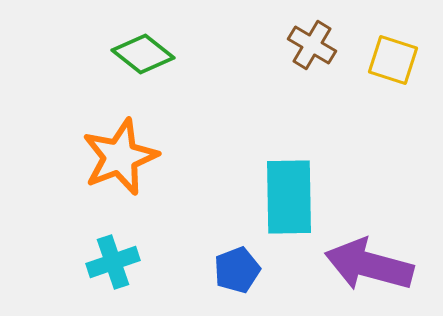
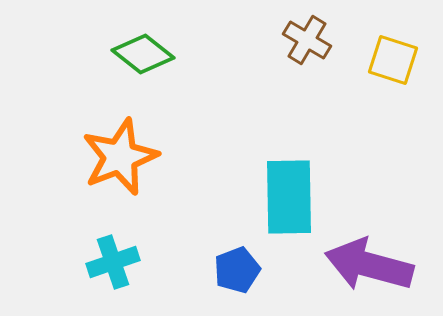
brown cross: moved 5 px left, 5 px up
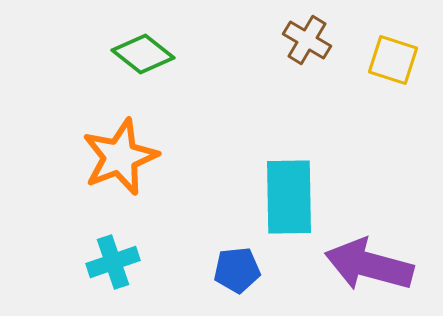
blue pentagon: rotated 15 degrees clockwise
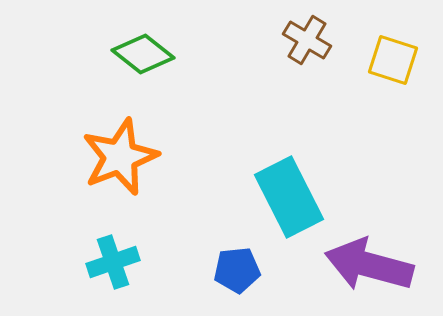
cyan rectangle: rotated 26 degrees counterclockwise
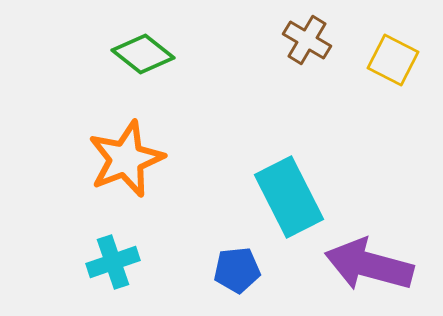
yellow square: rotated 9 degrees clockwise
orange star: moved 6 px right, 2 px down
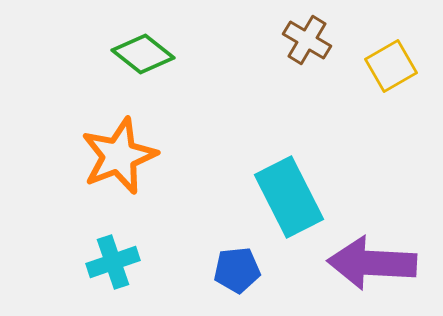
yellow square: moved 2 px left, 6 px down; rotated 33 degrees clockwise
orange star: moved 7 px left, 3 px up
purple arrow: moved 3 px right, 2 px up; rotated 12 degrees counterclockwise
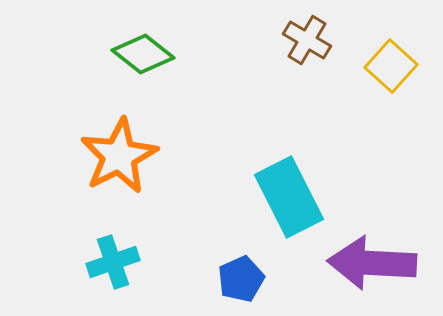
yellow square: rotated 18 degrees counterclockwise
orange star: rotated 6 degrees counterclockwise
blue pentagon: moved 4 px right, 9 px down; rotated 18 degrees counterclockwise
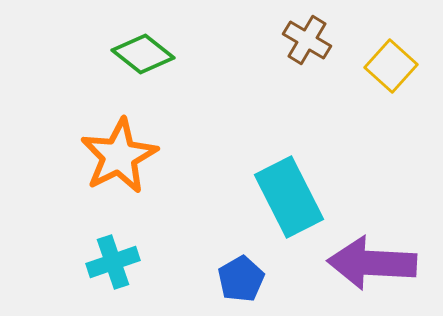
blue pentagon: rotated 6 degrees counterclockwise
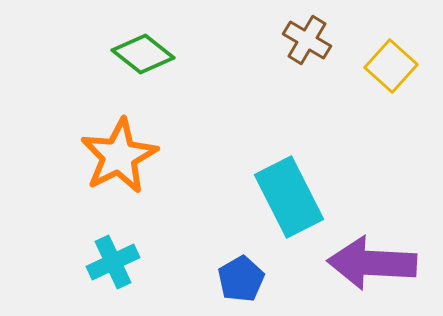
cyan cross: rotated 6 degrees counterclockwise
